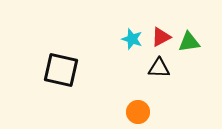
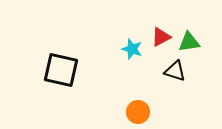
cyan star: moved 10 px down
black triangle: moved 16 px right, 3 px down; rotated 15 degrees clockwise
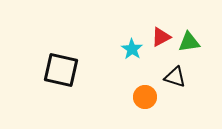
cyan star: rotated 15 degrees clockwise
black triangle: moved 6 px down
orange circle: moved 7 px right, 15 px up
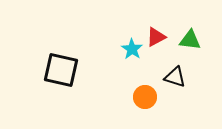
red triangle: moved 5 px left
green triangle: moved 1 px right, 2 px up; rotated 15 degrees clockwise
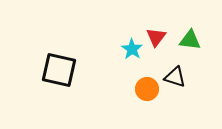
red triangle: rotated 25 degrees counterclockwise
black square: moved 2 px left
orange circle: moved 2 px right, 8 px up
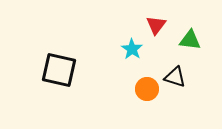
red triangle: moved 12 px up
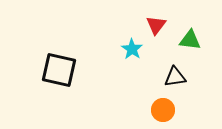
black triangle: rotated 25 degrees counterclockwise
orange circle: moved 16 px right, 21 px down
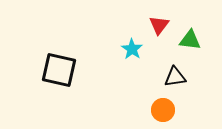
red triangle: moved 3 px right
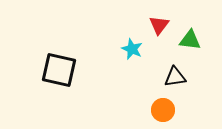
cyan star: rotated 10 degrees counterclockwise
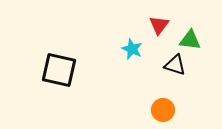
black triangle: moved 12 px up; rotated 25 degrees clockwise
